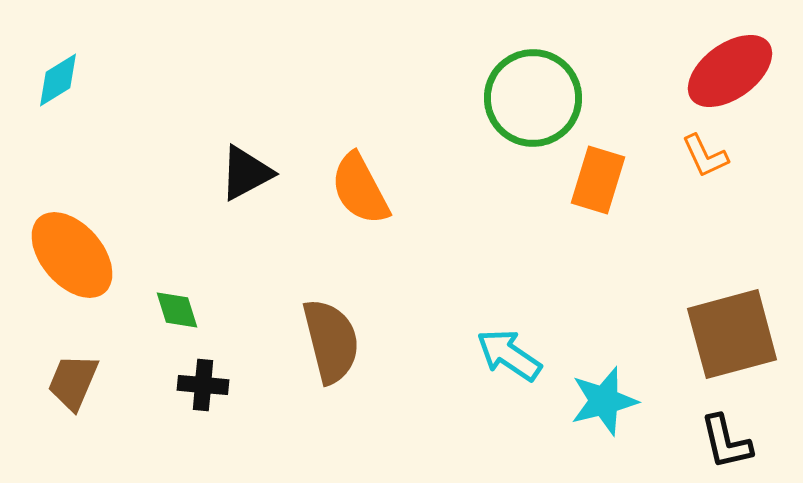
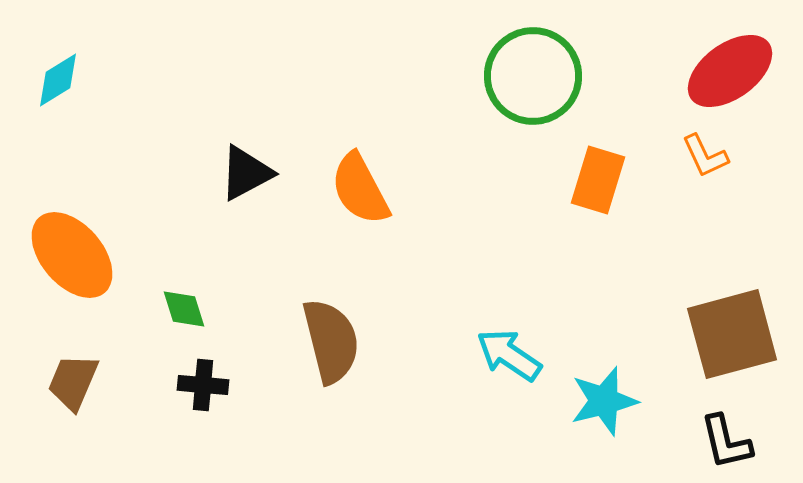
green circle: moved 22 px up
green diamond: moved 7 px right, 1 px up
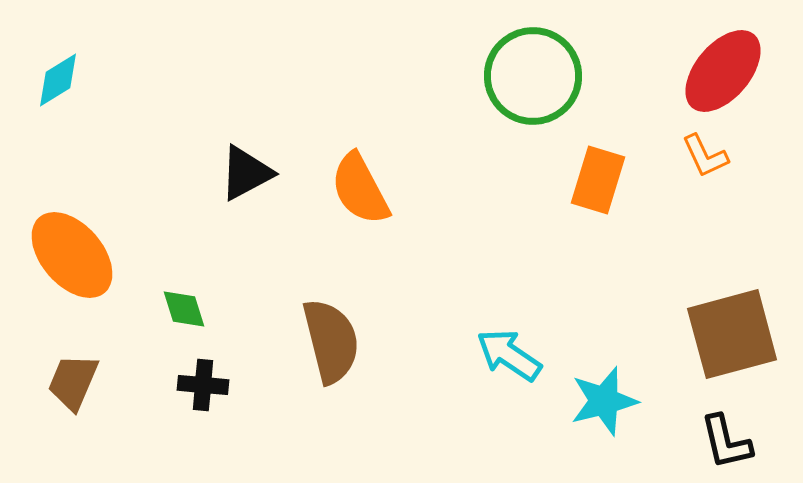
red ellipse: moved 7 px left; rotated 14 degrees counterclockwise
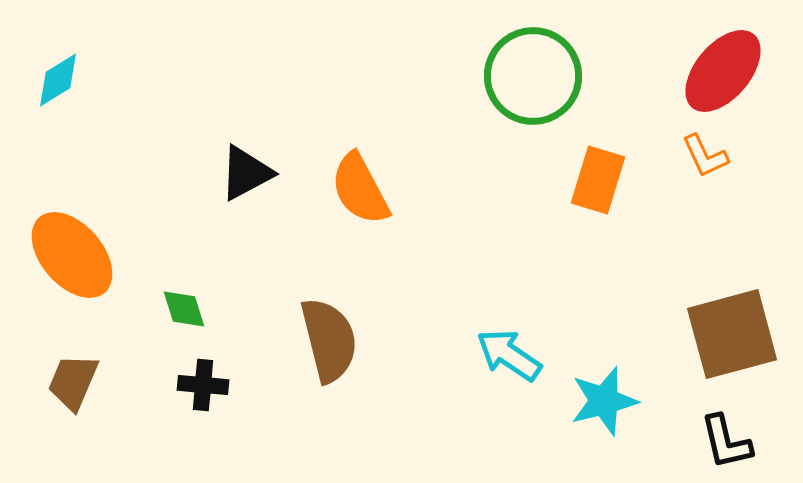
brown semicircle: moved 2 px left, 1 px up
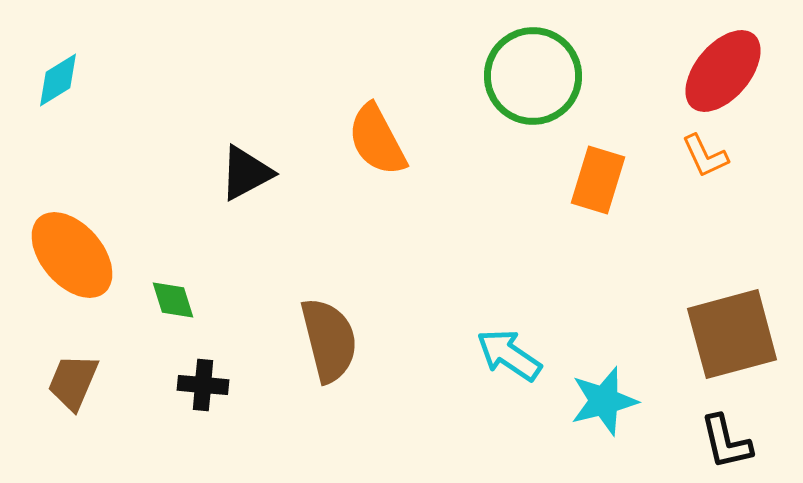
orange semicircle: moved 17 px right, 49 px up
green diamond: moved 11 px left, 9 px up
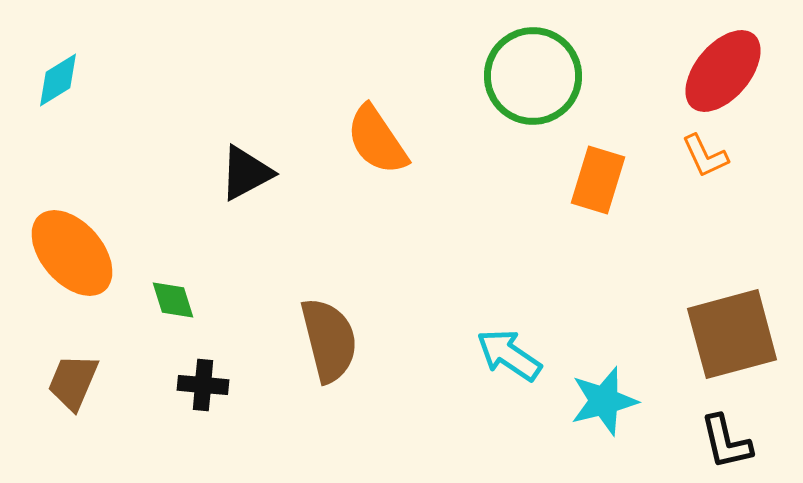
orange semicircle: rotated 6 degrees counterclockwise
orange ellipse: moved 2 px up
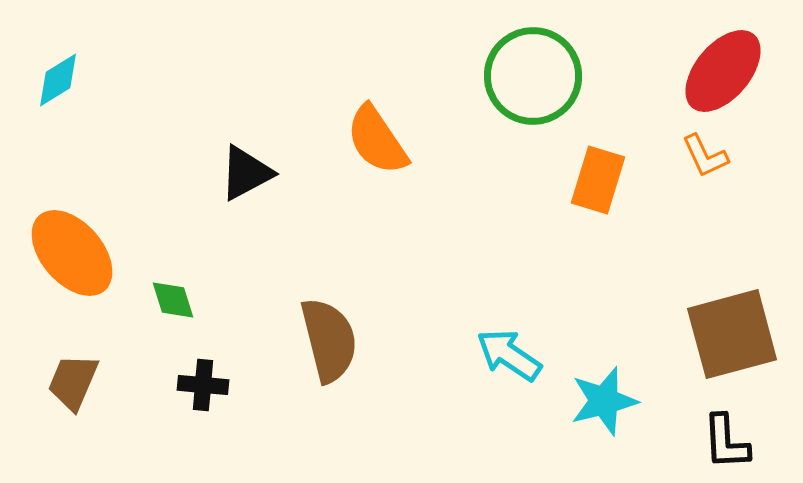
black L-shape: rotated 10 degrees clockwise
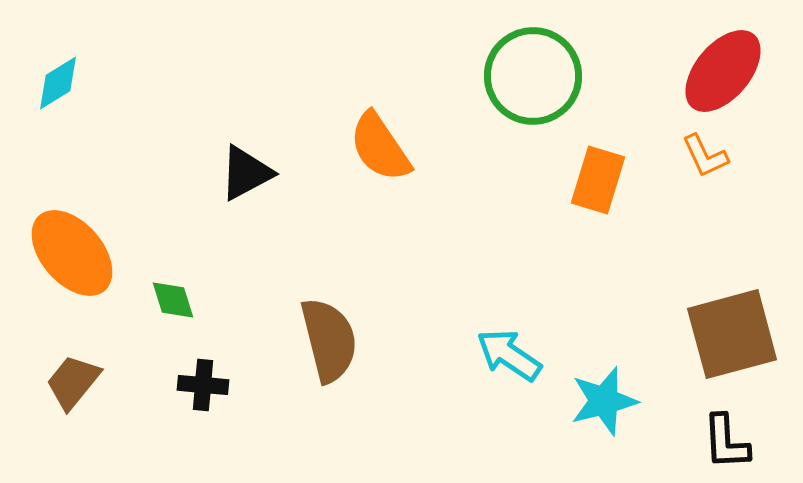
cyan diamond: moved 3 px down
orange semicircle: moved 3 px right, 7 px down
brown trapezoid: rotated 16 degrees clockwise
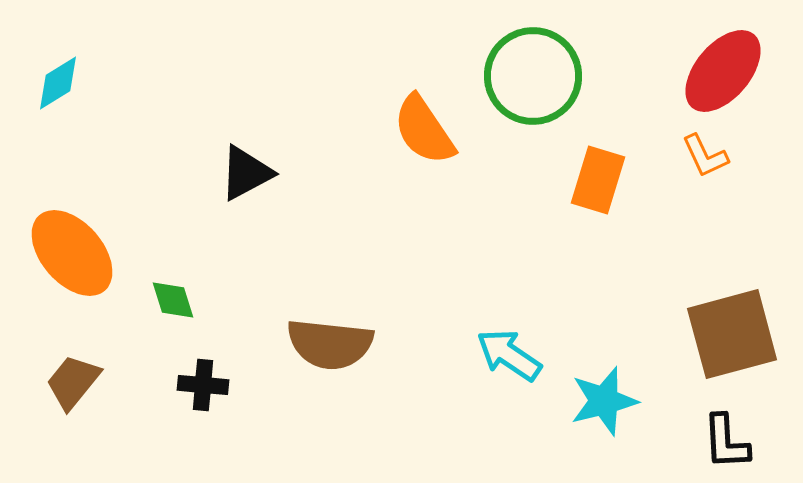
orange semicircle: moved 44 px right, 17 px up
brown semicircle: moved 1 px right, 4 px down; rotated 110 degrees clockwise
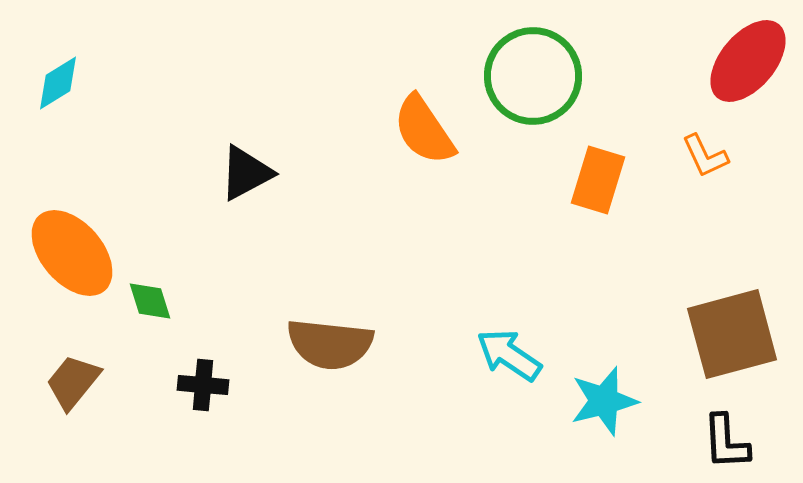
red ellipse: moved 25 px right, 10 px up
green diamond: moved 23 px left, 1 px down
